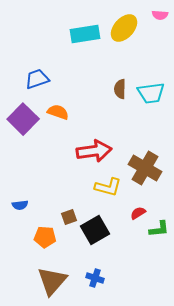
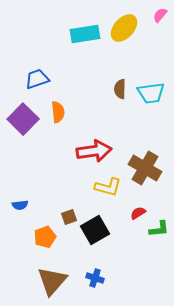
pink semicircle: rotated 126 degrees clockwise
orange semicircle: rotated 65 degrees clockwise
orange pentagon: rotated 25 degrees counterclockwise
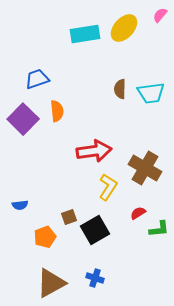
orange semicircle: moved 1 px left, 1 px up
yellow L-shape: rotated 72 degrees counterclockwise
brown triangle: moved 1 px left, 2 px down; rotated 20 degrees clockwise
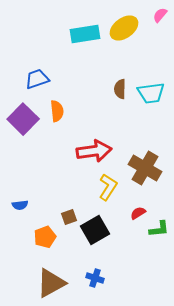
yellow ellipse: rotated 12 degrees clockwise
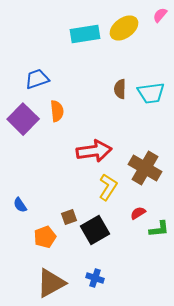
blue semicircle: rotated 63 degrees clockwise
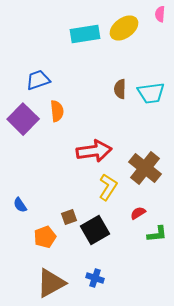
pink semicircle: moved 1 px up; rotated 35 degrees counterclockwise
blue trapezoid: moved 1 px right, 1 px down
brown cross: rotated 8 degrees clockwise
green L-shape: moved 2 px left, 5 px down
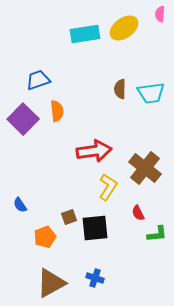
red semicircle: rotated 84 degrees counterclockwise
black square: moved 2 px up; rotated 24 degrees clockwise
